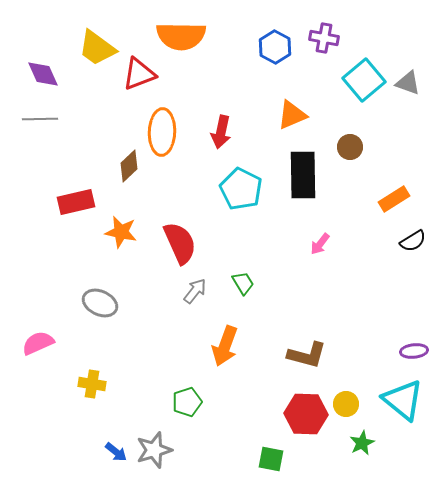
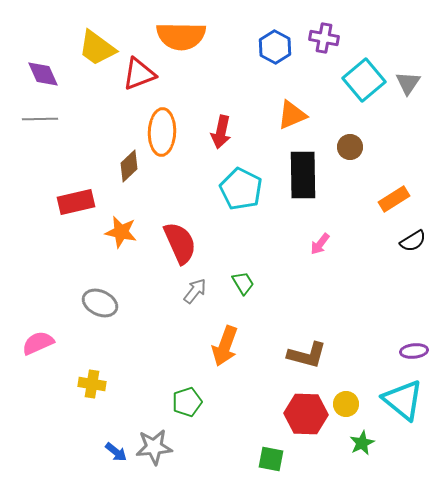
gray triangle: rotated 44 degrees clockwise
gray star: moved 3 px up; rotated 12 degrees clockwise
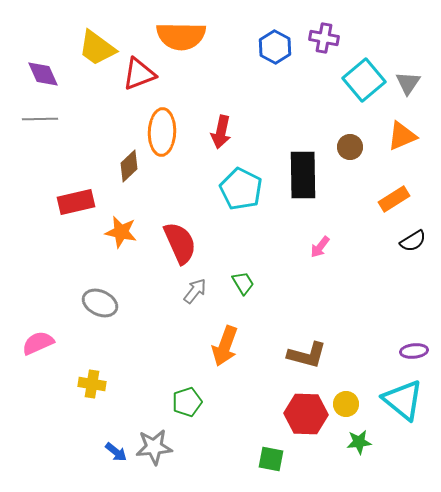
orange triangle: moved 110 px right, 21 px down
pink arrow: moved 3 px down
green star: moved 3 px left, 1 px up; rotated 20 degrees clockwise
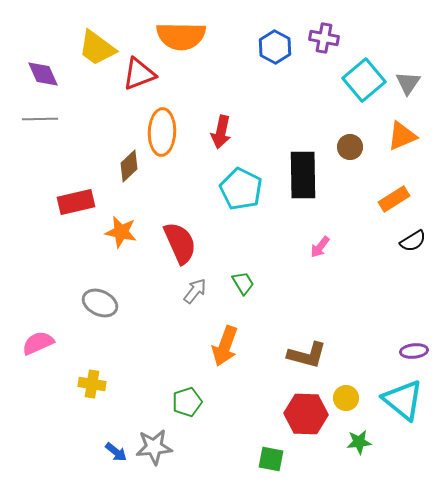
yellow circle: moved 6 px up
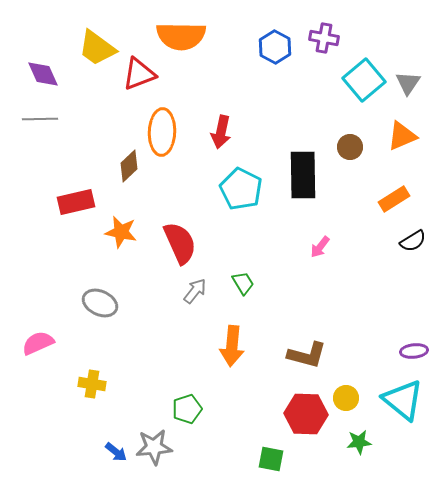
orange arrow: moved 7 px right; rotated 15 degrees counterclockwise
green pentagon: moved 7 px down
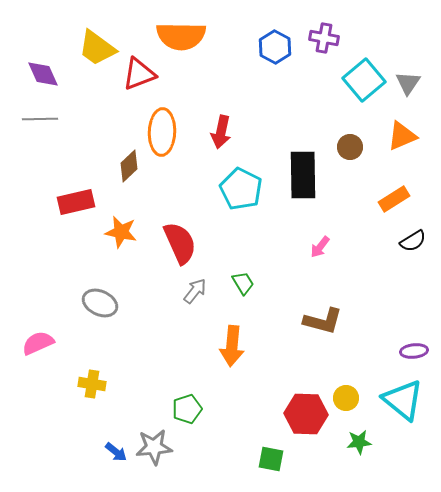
brown L-shape: moved 16 px right, 34 px up
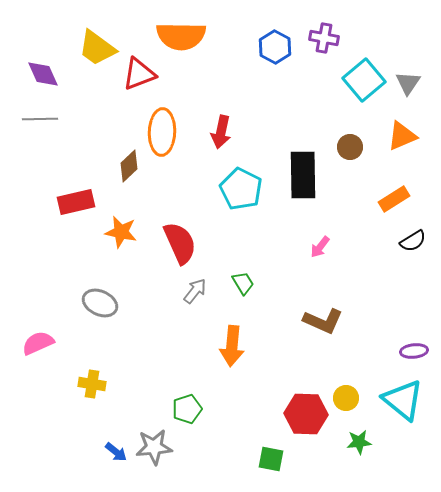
brown L-shape: rotated 9 degrees clockwise
